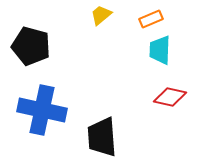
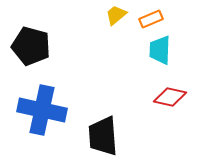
yellow trapezoid: moved 15 px right
black trapezoid: moved 1 px right, 1 px up
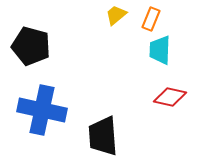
orange rectangle: rotated 45 degrees counterclockwise
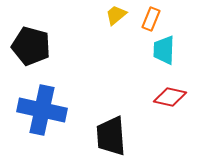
cyan trapezoid: moved 4 px right
black trapezoid: moved 8 px right
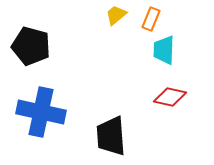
blue cross: moved 1 px left, 2 px down
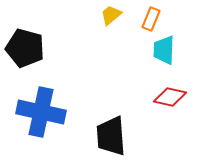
yellow trapezoid: moved 5 px left
black pentagon: moved 6 px left, 2 px down
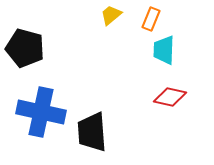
black trapezoid: moved 19 px left, 4 px up
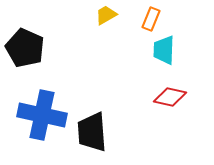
yellow trapezoid: moved 5 px left; rotated 10 degrees clockwise
black pentagon: rotated 9 degrees clockwise
blue cross: moved 1 px right, 3 px down
